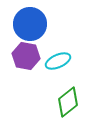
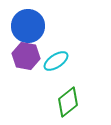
blue circle: moved 2 px left, 2 px down
cyan ellipse: moved 2 px left; rotated 10 degrees counterclockwise
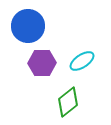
purple hexagon: moved 16 px right, 7 px down; rotated 12 degrees counterclockwise
cyan ellipse: moved 26 px right
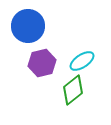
purple hexagon: rotated 12 degrees counterclockwise
green diamond: moved 5 px right, 12 px up
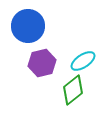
cyan ellipse: moved 1 px right
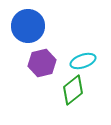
cyan ellipse: rotated 15 degrees clockwise
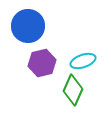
green diamond: rotated 28 degrees counterclockwise
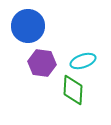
purple hexagon: rotated 20 degrees clockwise
green diamond: rotated 20 degrees counterclockwise
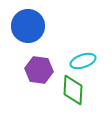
purple hexagon: moved 3 px left, 7 px down
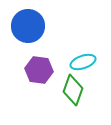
cyan ellipse: moved 1 px down
green diamond: rotated 16 degrees clockwise
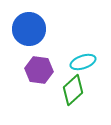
blue circle: moved 1 px right, 3 px down
green diamond: rotated 28 degrees clockwise
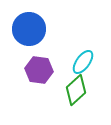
cyan ellipse: rotated 35 degrees counterclockwise
green diamond: moved 3 px right
